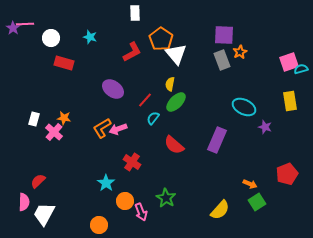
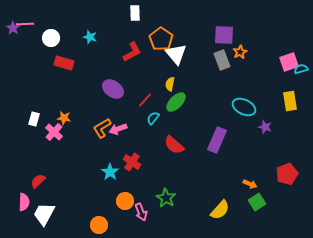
cyan star at (106, 183): moved 4 px right, 11 px up
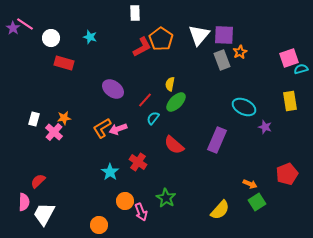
pink line at (25, 24): rotated 36 degrees clockwise
red L-shape at (132, 52): moved 10 px right, 5 px up
white triangle at (176, 54): moved 23 px right, 19 px up; rotated 20 degrees clockwise
pink square at (289, 62): moved 4 px up
orange star at (64, 118): rotated 16 degrees counterclockwise
red cross at (132, 162): moved 6 px right
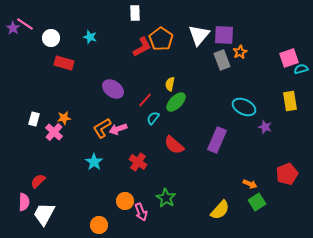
cyan star at (110, 172): moved 16 px left, 10 px up
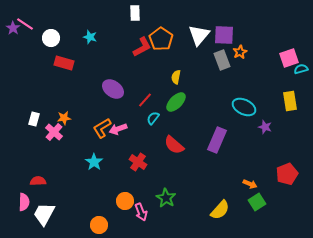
yellow semicircle at (170, 84): moved 6 px right, 7 px up
red semicircle at (38, 181): rotated 42 degrees clockwise
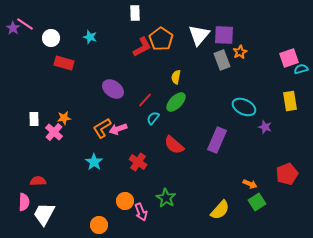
white rectangle at (34, 119): rotated 16 degrees counterclockwise
